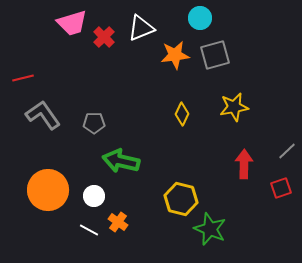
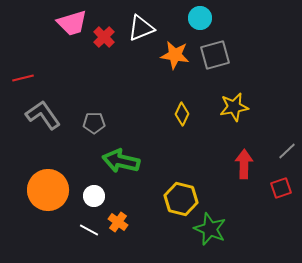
orange star: rotated 16 degrees clockwise
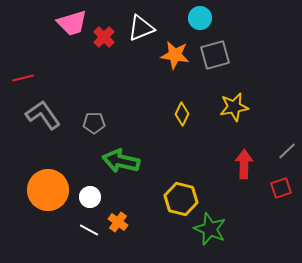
white circle: moved 4 px left, 1 px down
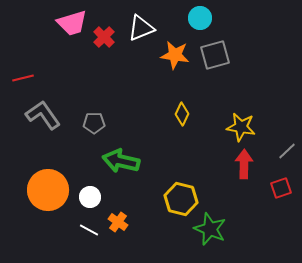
yellow star: moved 7 px right, 20 px down; rotated 20 degrees clockwise
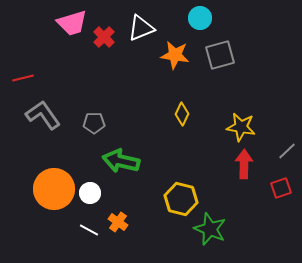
gray square: moved 5 px right
orange circle: moved 6 px right, 1 px up
white circle: moved 4 px up
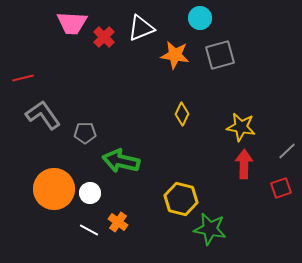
pink trapezoid: rotated 20 degrees clockwise
gray pentagon: moved 9 px left, 10 px down
green star: rotated 12 degrees counterclockwise
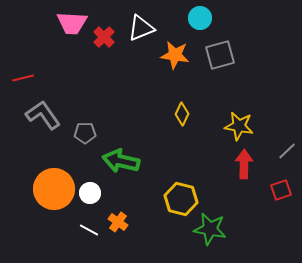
yellow star: moved 2 px left, 1 px up
red square: moved 2 px down
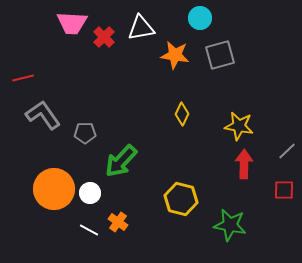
white triangle: rotated 12 degrees clockwise
green arrow: rotated 60 degrees counterclockwise
red square: moved 3 px right; rotated 20 degrees clockwise
green star: moved 20 px right, 4 px up
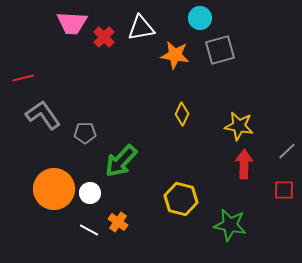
gray square: moved 5 px up
